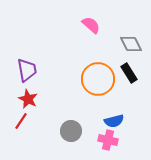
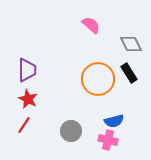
purple trapezoid: rotated 10 degrees clockwise
red line: moved 3 px right, 4 px down
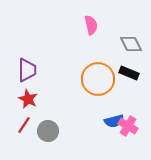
pink semicircle: rotated 36 degrees clockwise
black rectangle: rotated 36 degrees counterclockwise
gray circle: moved 23 px left
pink cross: moved 20 px right, 14 px up; rotated 18 degrees clockwise
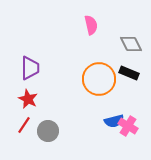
purple trapezoid: moved 3 px right, 2 px up
orange circle: moved 1 px right
